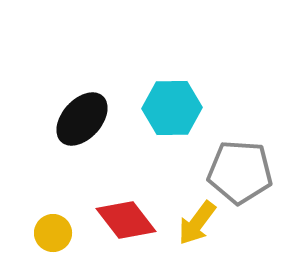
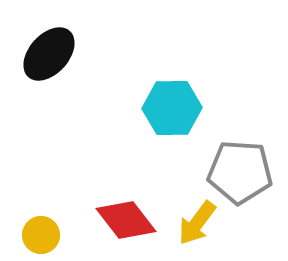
black ellipse: moved 33 px left, 65 px up
yellow circle: moved 12 px left, 2 px down
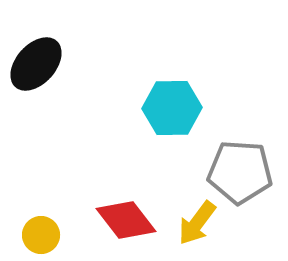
black ellipse: moved 13 px left, 10 px down
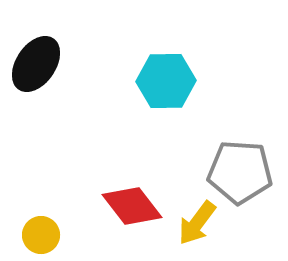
black ellipse: rotated 8 degrees counterclockwise
cyan hexagon: moved 6 px left, 27 px up
red diamond: moved 6 px right, 14 px up
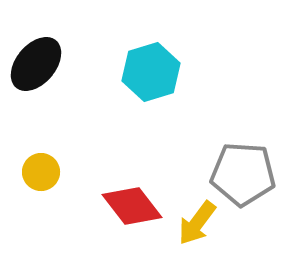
black ellipse: rotated 6 degrees clockwise
cyan hexagon: moved 15 px left, 9 px up; rotated 16 degrees counterclockwise
gray pentagon: moved 3 px right, 2 px down
yellow circle: moved 63 px up
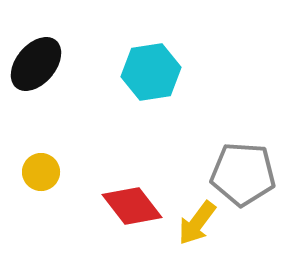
cyan hexagon: rotated 8 degrees clockwise
